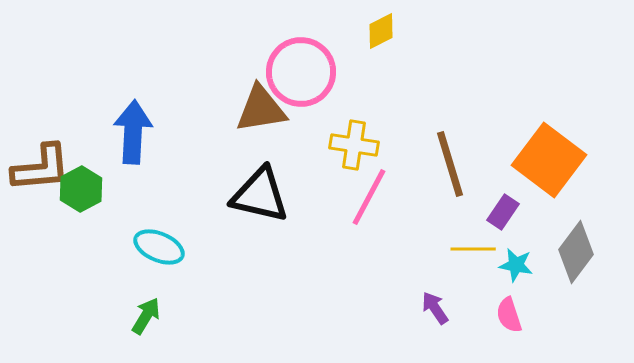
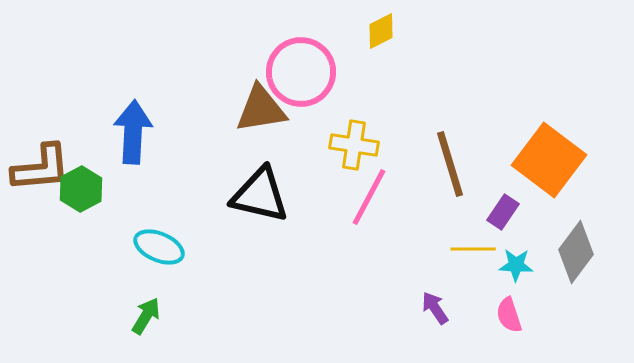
cyan star: rotated 8 degrees counterclockwise
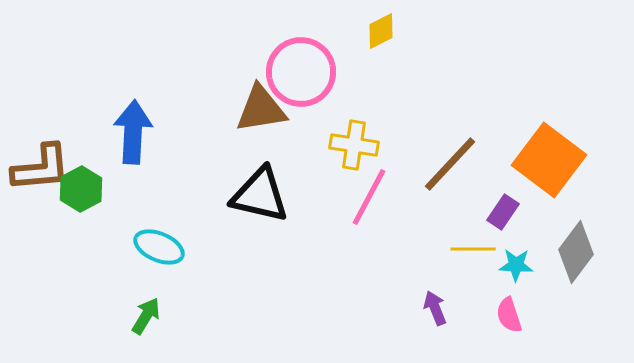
brown line: rotated 60 degrees clockwise
purple arrow: rotated 12 degrees clockwise
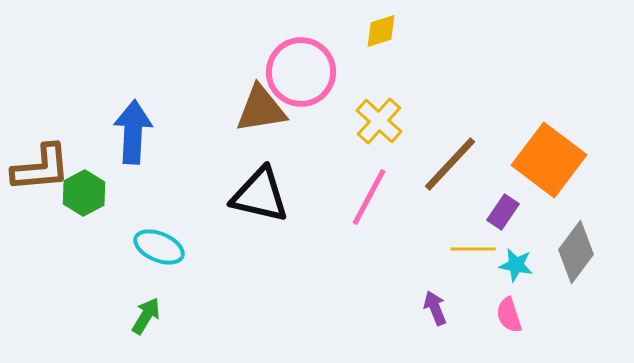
yellow diamond: rotated 9 degrees clockwise
yellow cross: moved 25 px right, 24 px up; rotated 33 degrees clockwise
green hexagon: moved 3 px right, 4 px down
cyan star: rotated 8 degrees clockwise
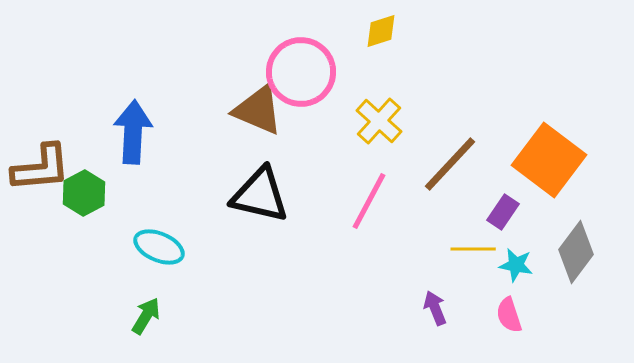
brown triangle: moved 3 px left, 1 px down; rotated 32 degrees clockwise
pink line: moved 4 px down
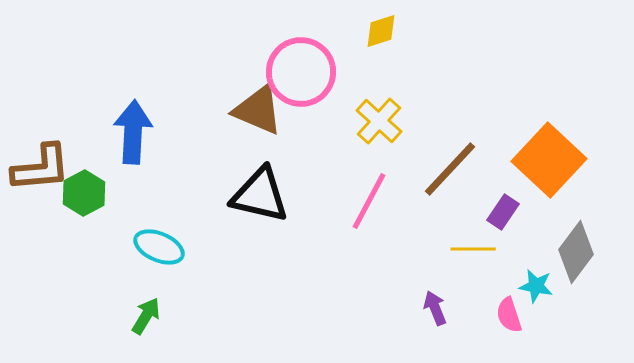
orange square: rotated 6 degrees clockwise
brown line: moved 5 px down
cyan star: moved 20 px right, 21 px down
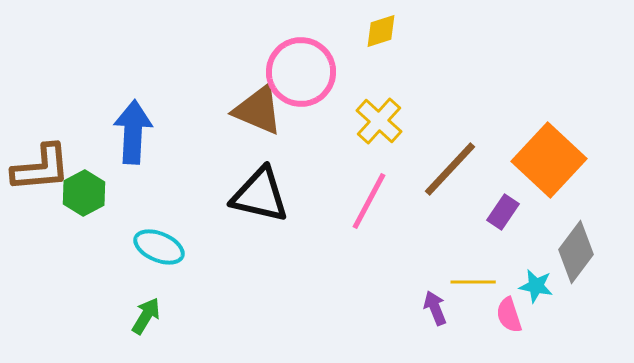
yellow line: moved 33 px down
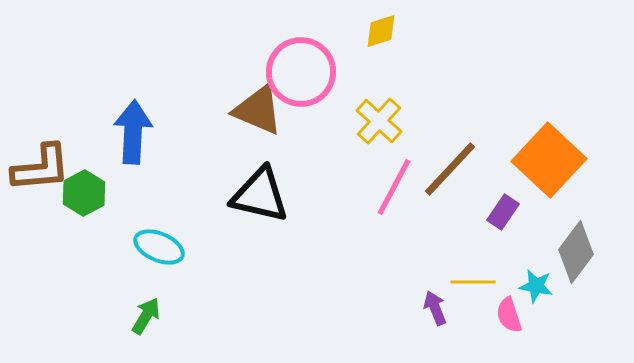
pink line: moved 25 px right, 14 px up
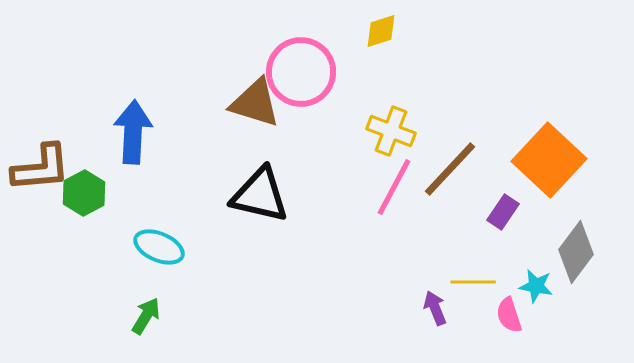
brown triangle: moved 3 px left, 7 px up; rotated 6 degrees counterclockwise
yellow cross: moved 12 px right, 10 px down; rotated 21 degrees counterclockwise
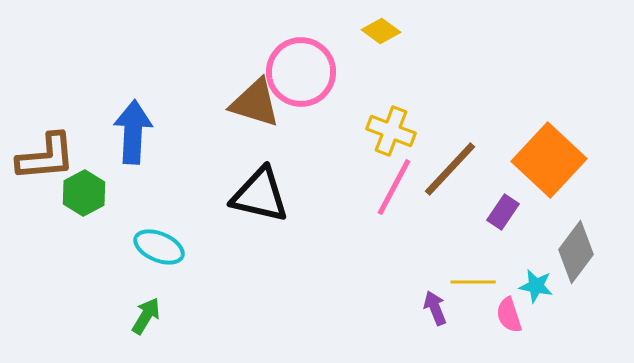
yellow diamond: rotated 54 degrees clockwise
brown L-shape: moved 5 px right, 11 px up
